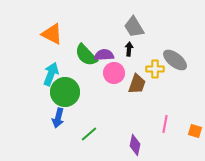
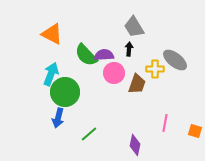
pink line: moved 1 px up
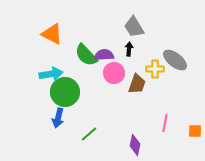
cyan arrow: rotated 60 degrees clockwise
orange square: rotated 16 degrees counterclockwise
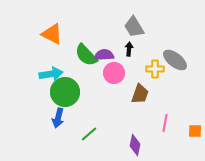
brown trapezoid: moved 3 px right, 10 px down
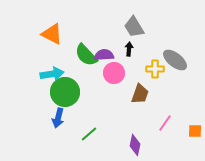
cyan arrow: moved 1 px right
pink line: rotated 24 degrees clockwise
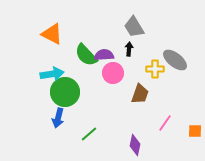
pink circle: moved 1 px left
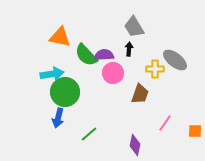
orange triangle: moved 8 px right, 3 px down; rotated 15 degrees counterclockwise
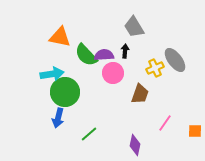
black arrow: moved 4 px left, 2 px down
gray ellipse: rotated 15 degrees clockwise
yellow cross: moved 1 px up; rotated 24 degrees counterclockwise
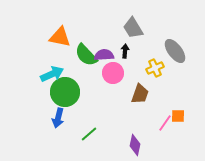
gray trapezoid: moved 1 px left, 1 px down
gray ellipse: moved 9 px up
cyan arrow: rotated 15 degrees counterclockwise
orange square: moved 17 px left, 15 px up
